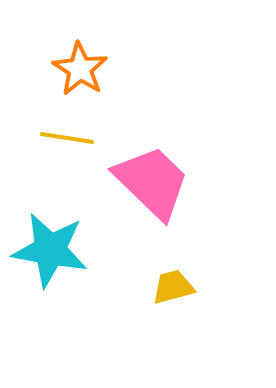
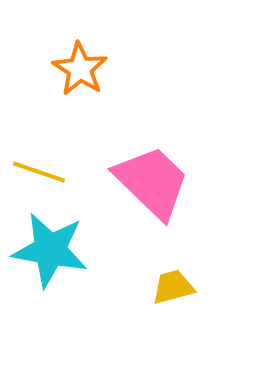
yellow line: moved 28 px left, 34 px down; rotated 10 degrees clockwise
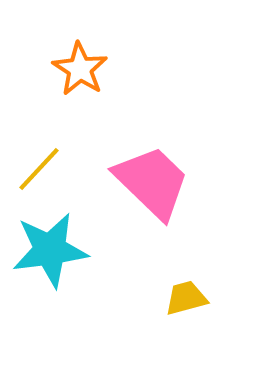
yellow line: moved 3 px up; rotated 66 degrees counterclockwise
cyan star: rotated 18 degrees counterclockwise
yellow trapezoid: moved 13 px right, 11 px down
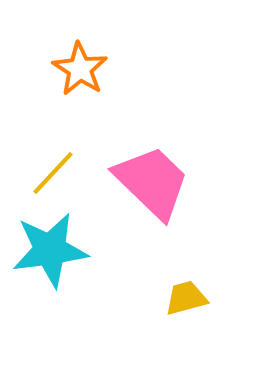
yellow line: moved 14 px right, 4 px down
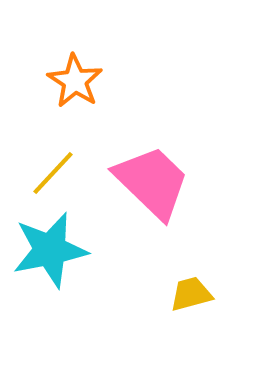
orange star: moved 5 px left, 12 px down
cyan star: rotated 4 degrees counterclockwise
yellow trapezoid: moved 5 px right, 4 px up
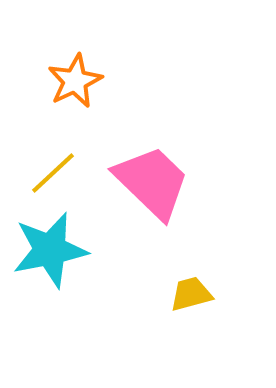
orange star: rotated 14 degrees clockwise
yellow line: rotated 4 degrees clockwise
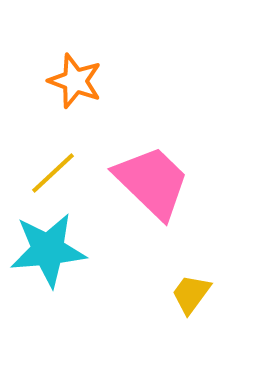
orange star: rotated 26 degrees counterclockwise
cyan star: moved 2 px left; rotated 6 degrees clockwise
yellow trapezoid: rotated 39 degrees counterclockwise
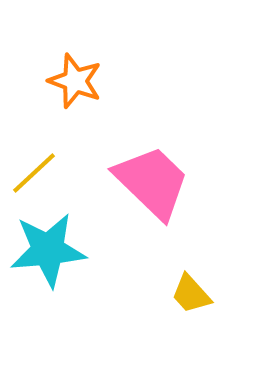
yellow line: moved 19 px left
yellow trapezoid: rotated 78 degrees counterclockwise
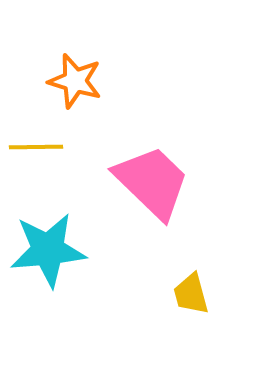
orange star: rotated 4 degrees counterclockwise
yellow line: moved 2 px right, 26 px up; rotated 42 degrees clockwise
yellow trapezoid: rotated 27 degrees clockwise
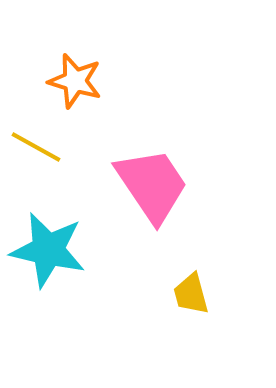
yellow line: rotated 30 degrees clockwise
pink trapezoid: moved 3 px down; rotated 12 degrees clockwise
cyan star: rotated 18 degrees clockwise
